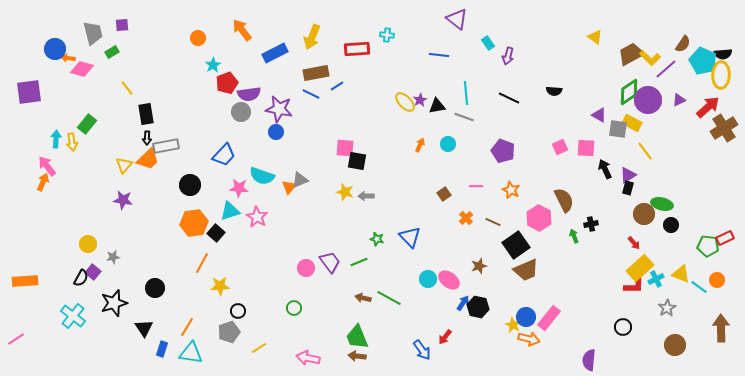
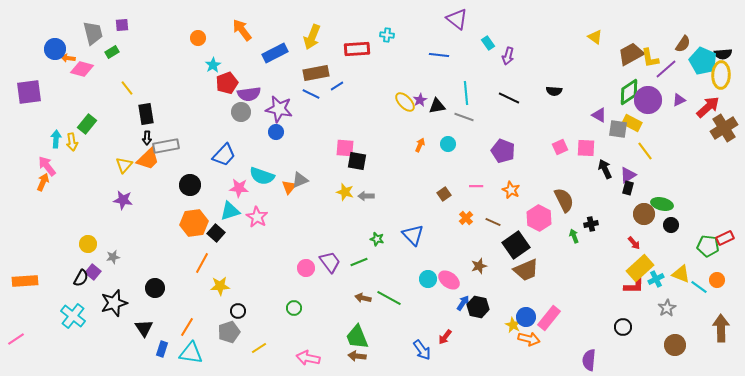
yellow L-shape at (650, 58): rotated 35 degrees clockwise
blue triangle at (410, 237): moved 3 px right, 2 px up
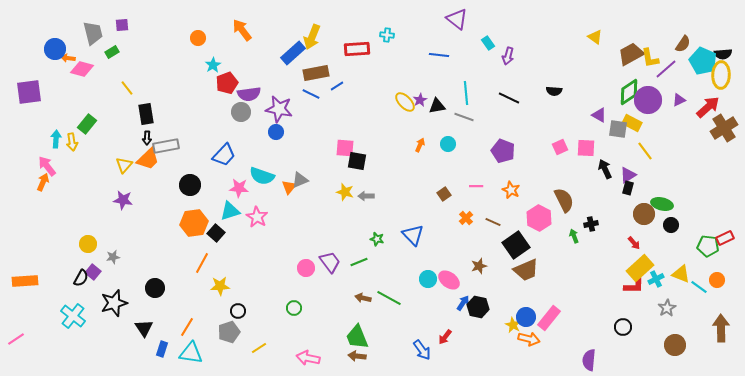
blue rectangle at (275, 53): moved 18 px right; rotated 15 degrees counterclockwise
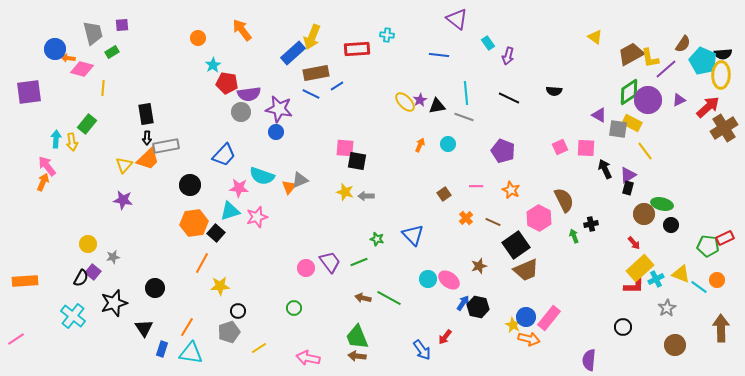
red pentagon at (227, 83): rotated 30 degrees clockwise
yellow line at (127, 88): moved 24 px left; rotated 42 degrees clockwise
pink star at (257, 217): rotated 25 degrees clockwise
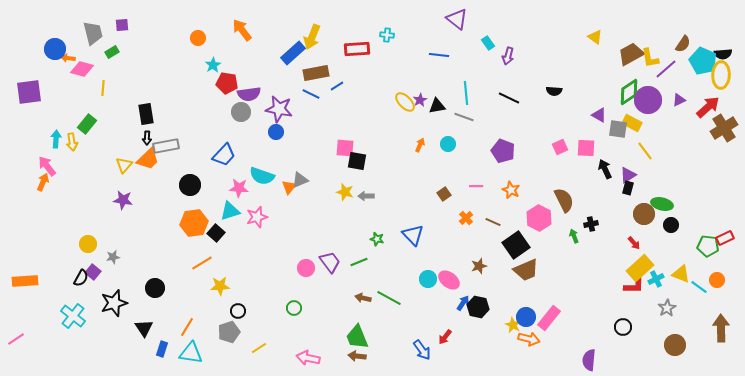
orange line at (202, 263): rotated 30 degrees clockwise
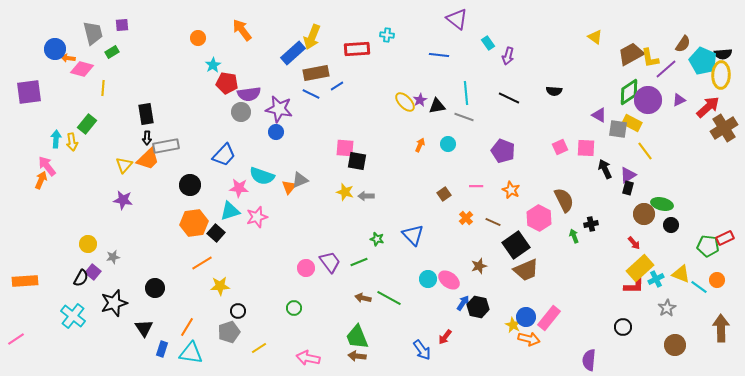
orange arrow at (43, 182): moved 2 px left, 2 px up
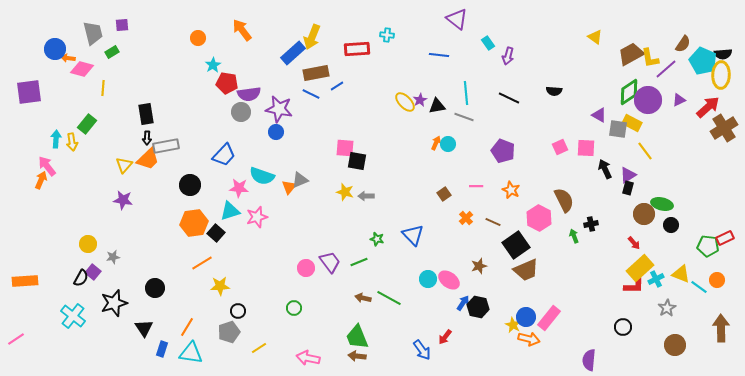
orange arrow at (420, 145): moved 16 px right, 2 px up
